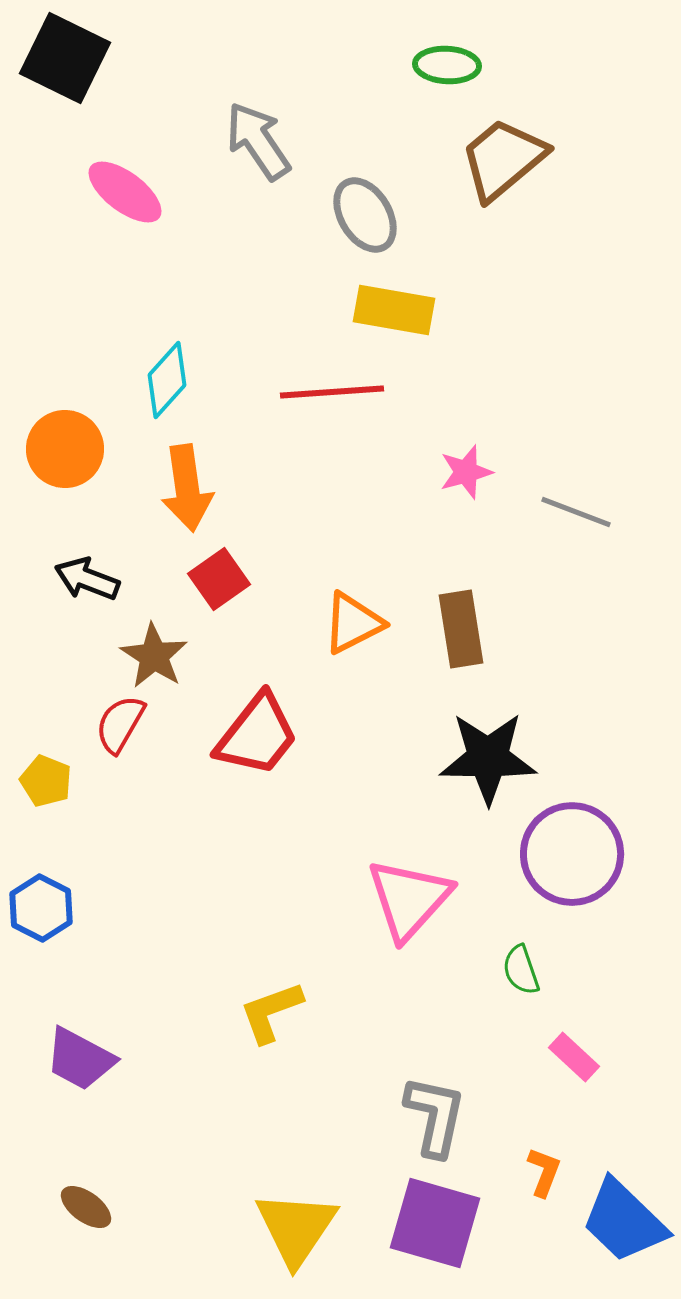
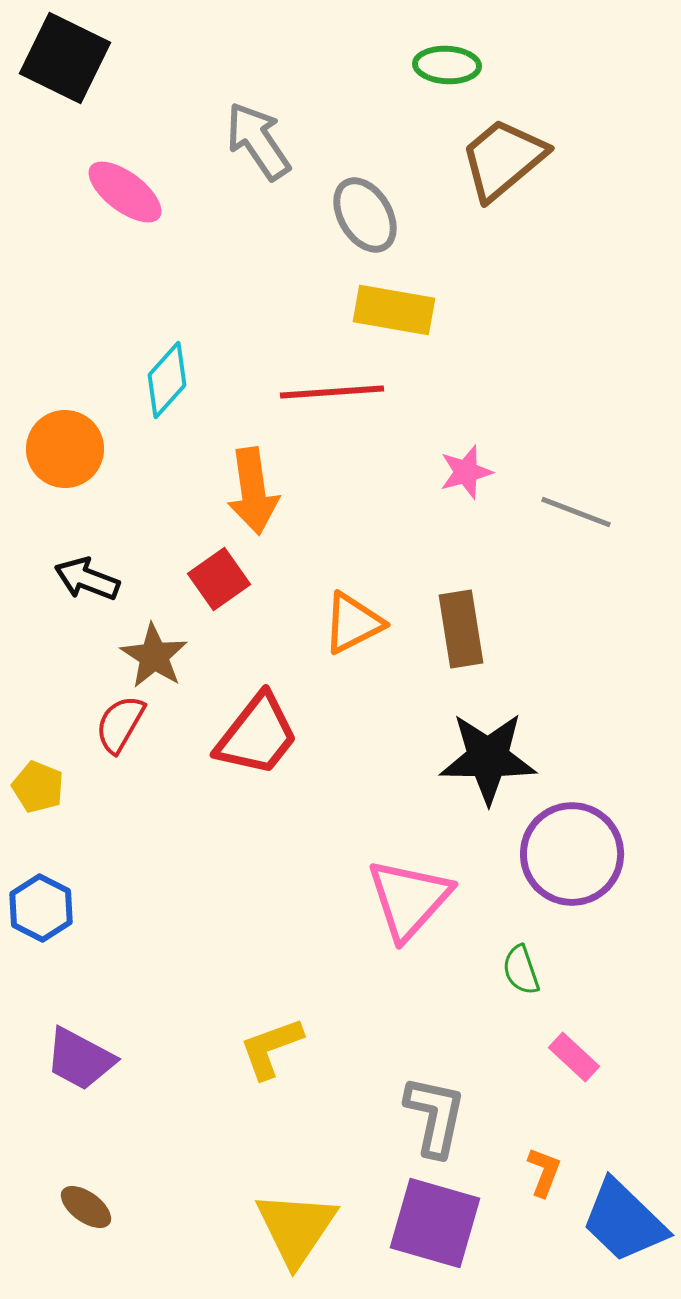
orange arrow: moved 66 px right, 3 px down
yellow pentagon: moved 8 px left, 6 px down
yellow L-shape: moved 36 px down
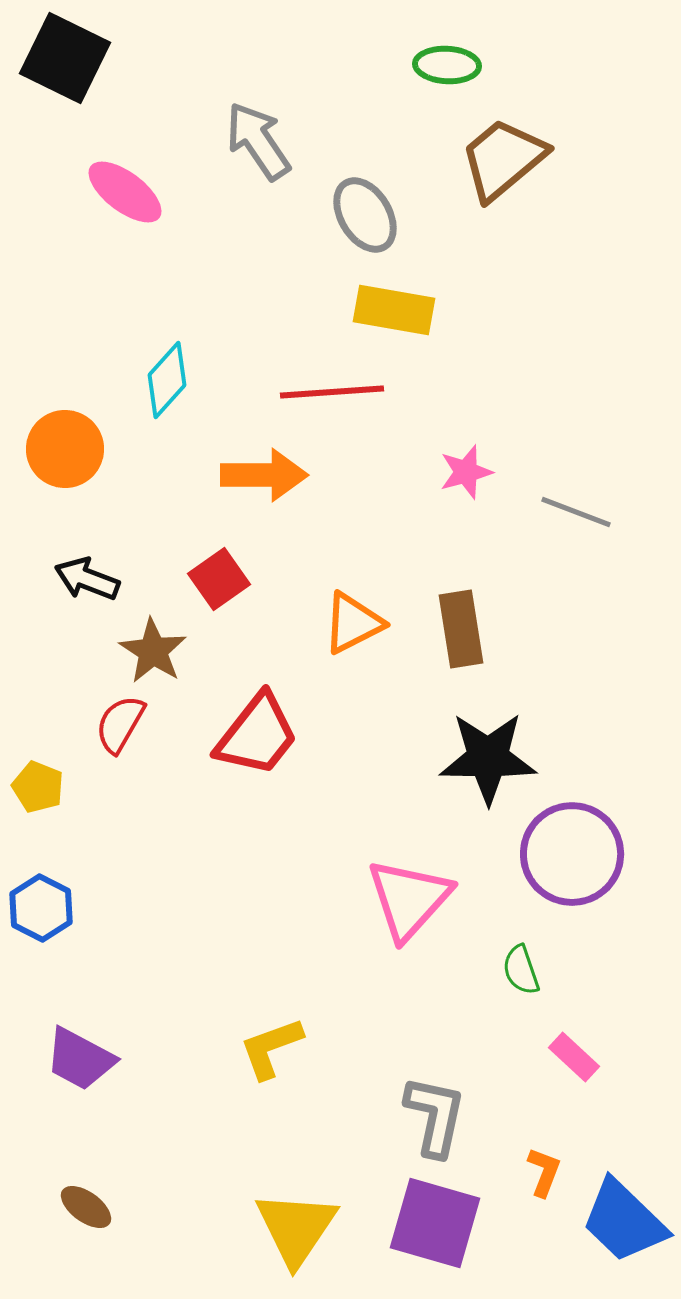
orange arrow: moved 11 px right, 16 px up; rotated 82 degrees counterclockwise
brown star: moved 1 px left, 5 px up
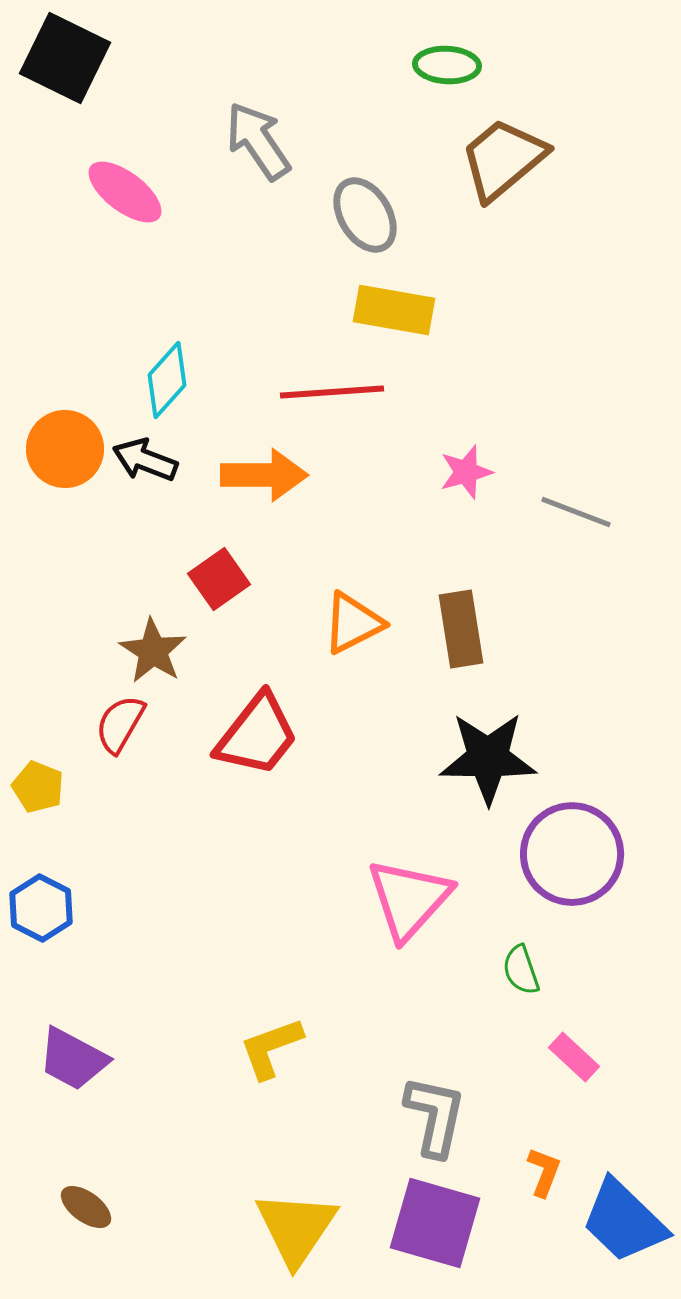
black arrow: moved 58 px right, 119 px up
purple trapezoid: moved 7 px left
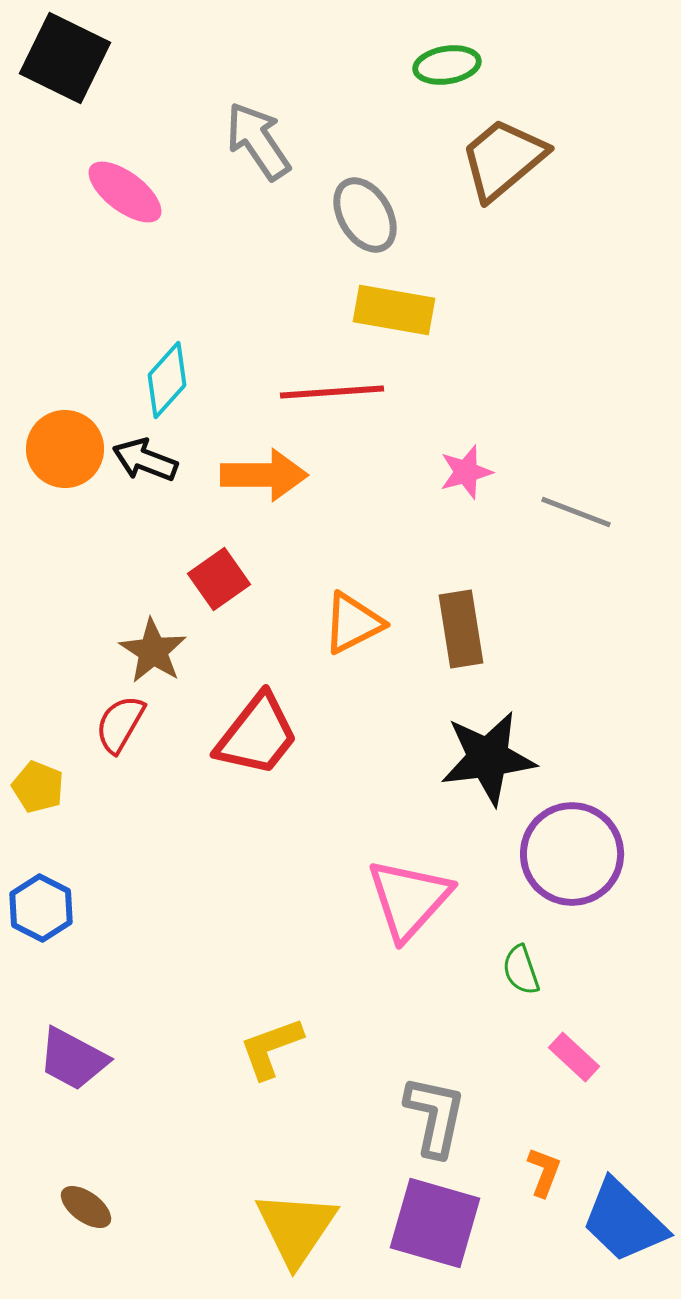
green ellipse: rotated 12 degrees counterclockwise
black star: rotated 8 degrees counterclockwise
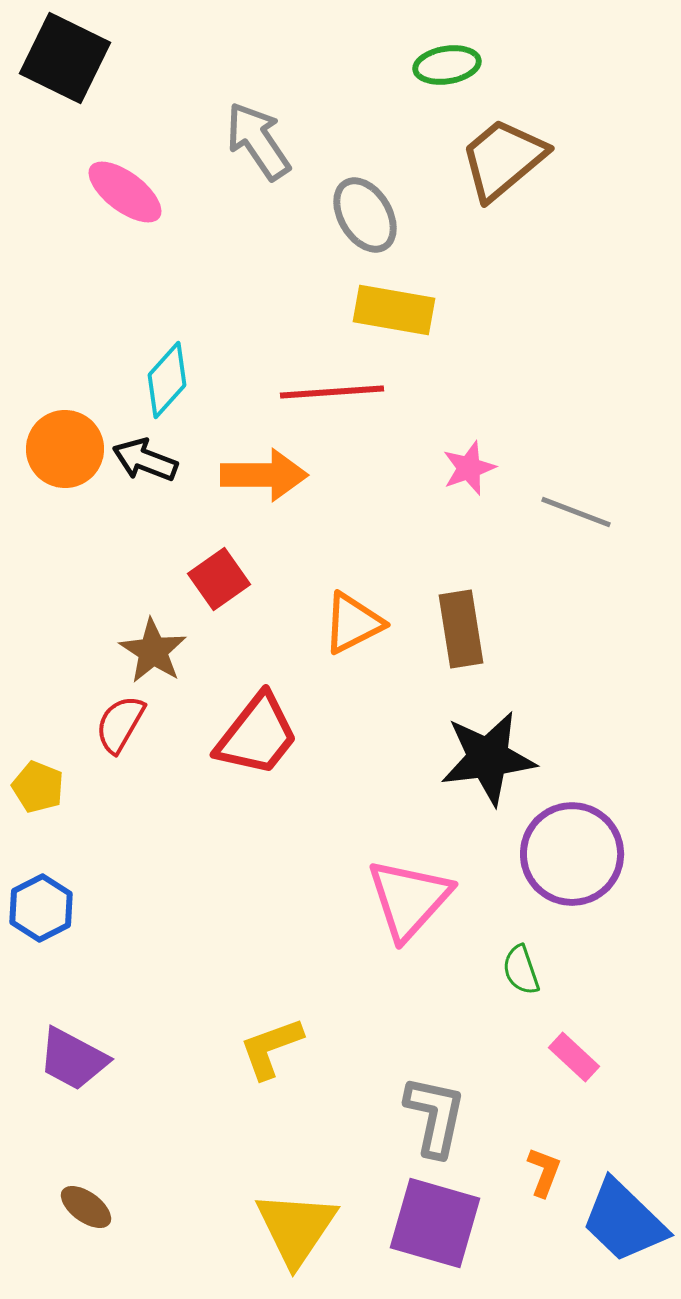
pink star: moved 3 px right, 4 px up; rotated 4 degrees counterclockwise
blue hexagon: rotated 6 degrees clockwise
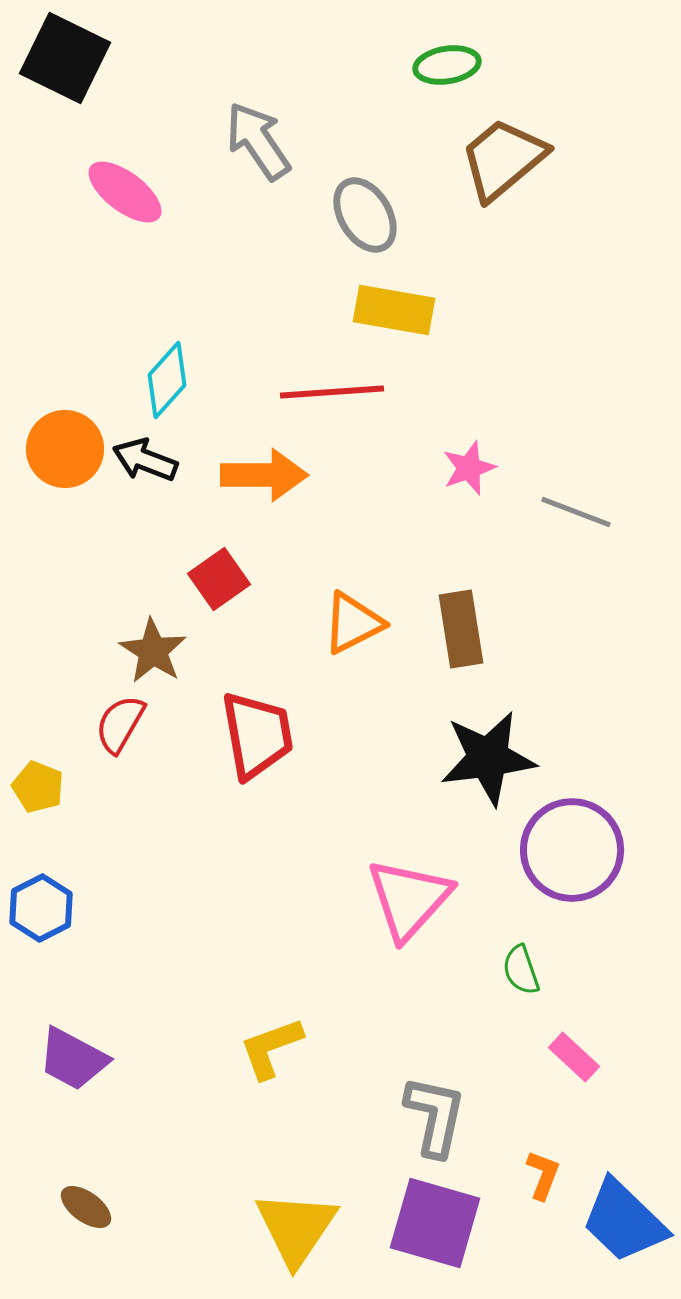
red trapezoid: rotated 48 degrees counterclockwise
purple circle: moved 4 px up
orange L-shape: moved 1 px left, 3 px down
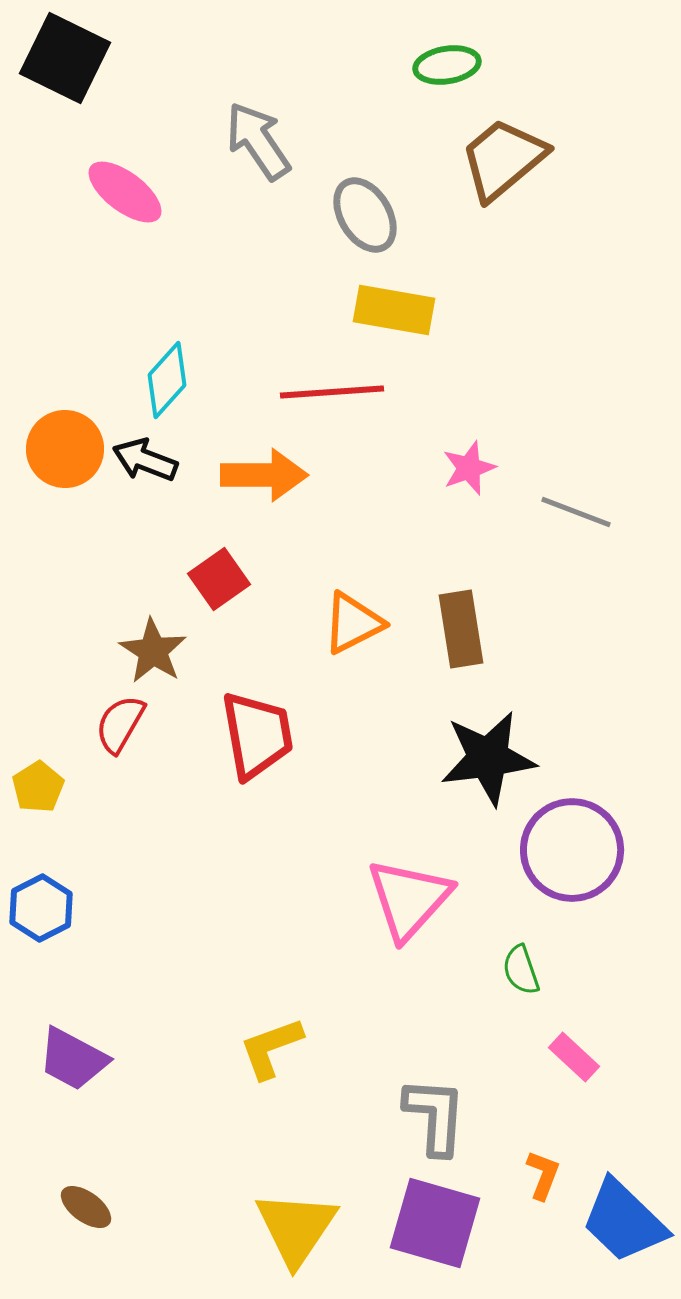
yellow pentagon: rotated 18 degrees clockwise
gray L-shape: rotated 8 degrees counterclockwise
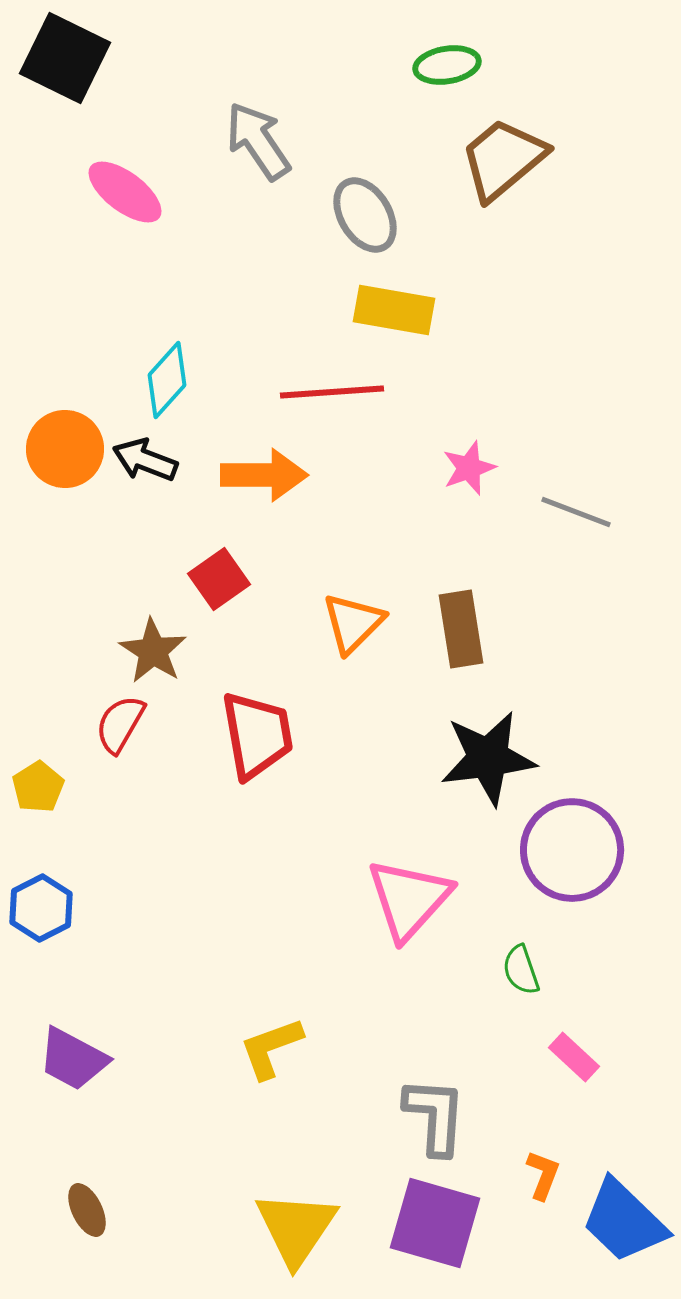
orange triangle: rotated 18 degrees counterclockwise
brown ellipse: moved 1 px right, 3 px down; rotated 28 degrees clockwise
